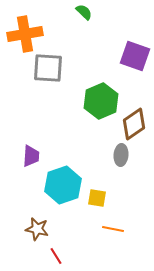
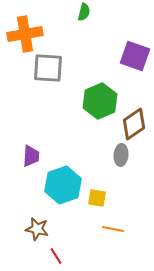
green semicircle: rotated 60 degrees clockwise
green hexagon: moved 1 px left
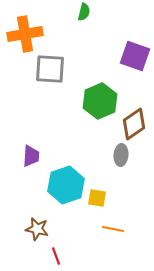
gray square: moved 2 px right, 1 px down
cyan hexagon: moved 3 px right
red line: rotated 12 degrees clockwise
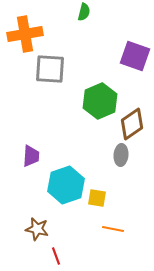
brown diamond: moved 2 px left
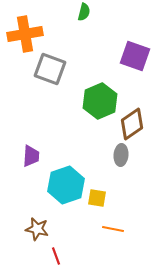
gray square: rotated 16 degrees clockwise
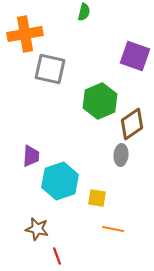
gray square: rotated 8 degrees counterclockwise
cyan hexagon: moved 6 px left, 4 px up
red line: moved 1 px right
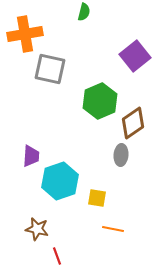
purple square: rotated 32 degrees clockwise
brown diamond: moved 1 px right, 1 px up
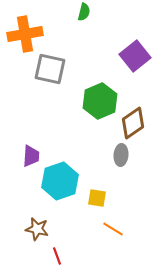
orange line: rotated 20 degrees clockwise
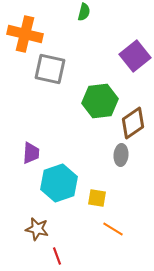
orange cross: rotated 24 degrees clockwise
green hexagon: rotated 16 degrees clockwise
purple trapezoid: moved 3 px up
cyan hexagon: moved 1 px left, 2 px down
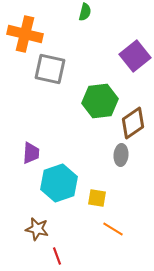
green semicircle: moved 1 px right
